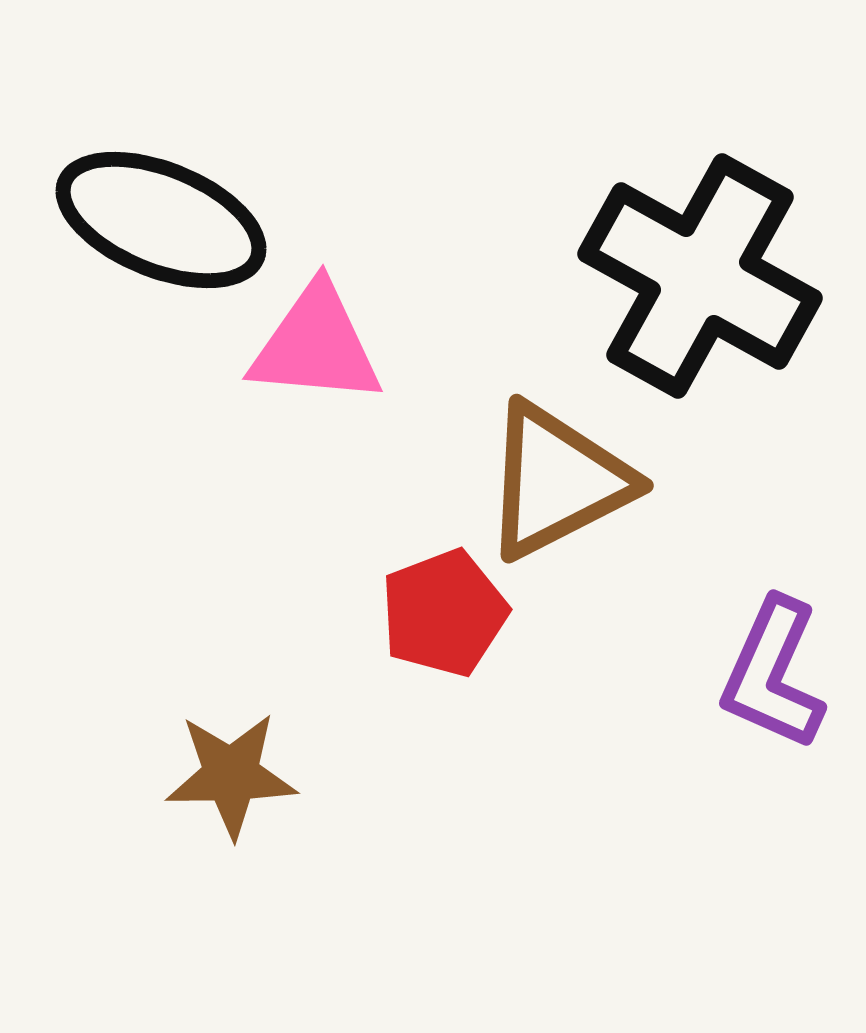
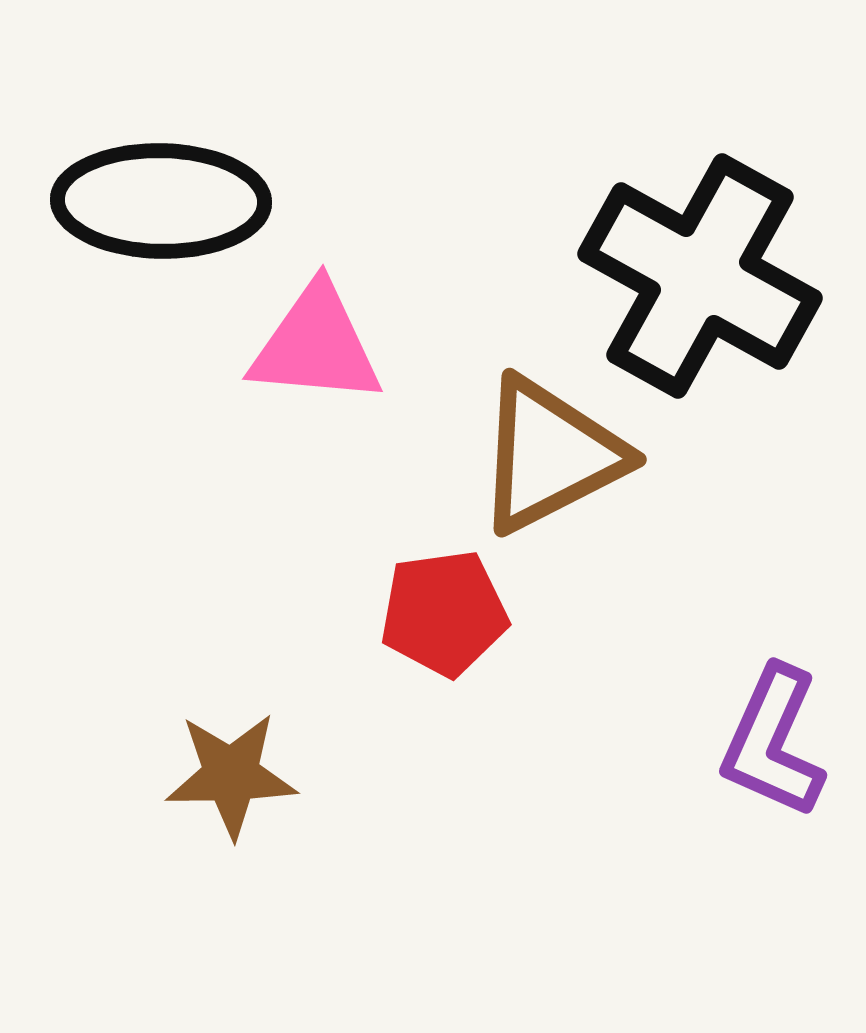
black ellipse: moved 19 px up; rotated 21 degrees counterclockwise
brown triangle: moved 7 px left, 26 px up
red pentagon: rotated 13 degrees clockwise
purple L-shape: moved 68 px down
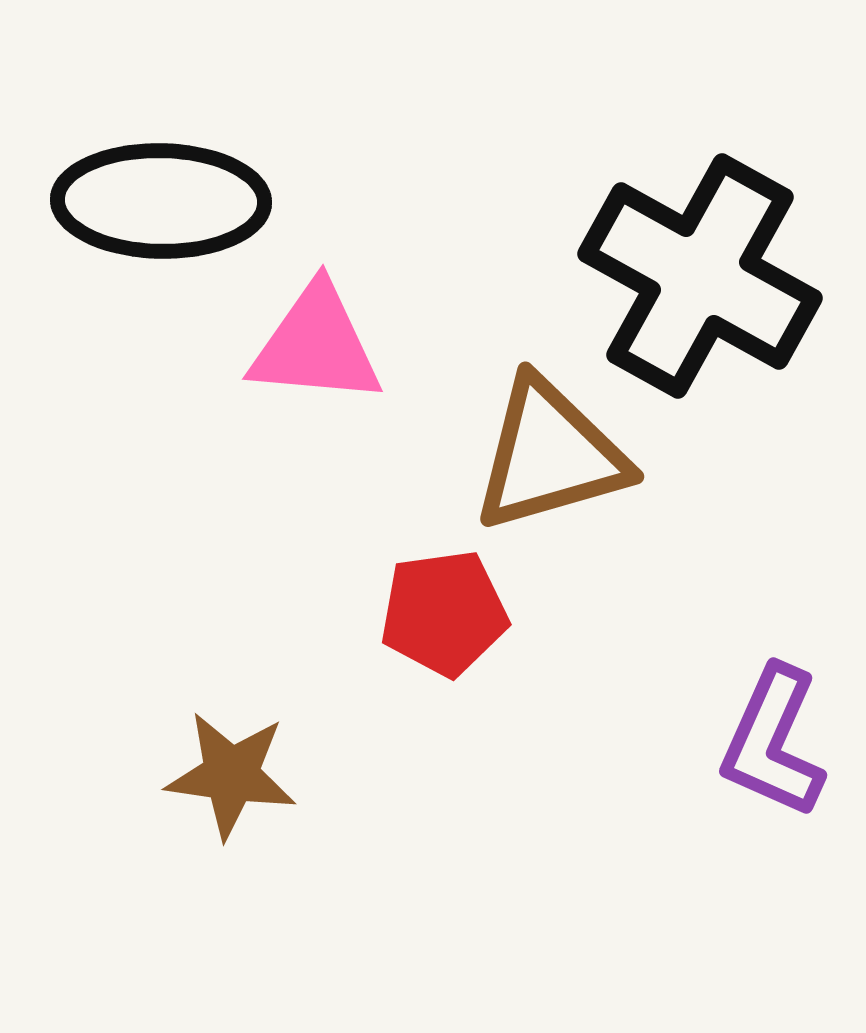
brown triangle: rotated 11 degrees clockwise
brown star: rotated 9 degrees clockwise
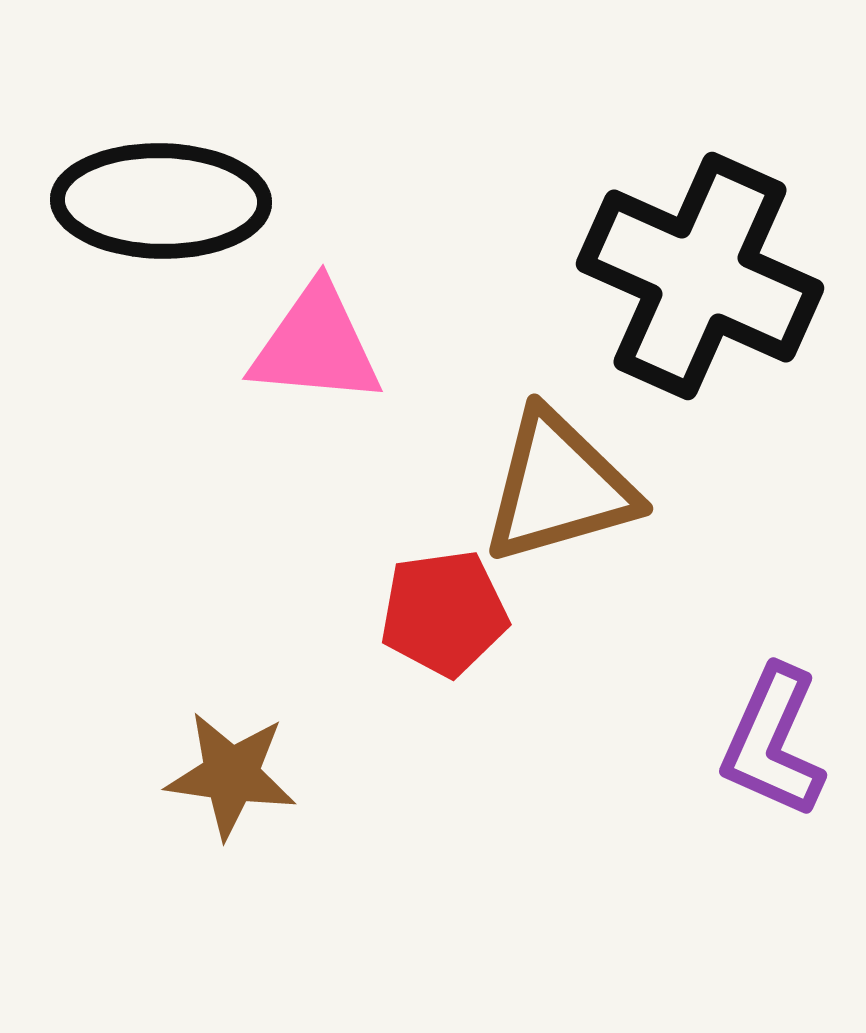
black cross: rotated 5 degrees counterclockwise
brown triangle: moved 9 px right, 32 px down
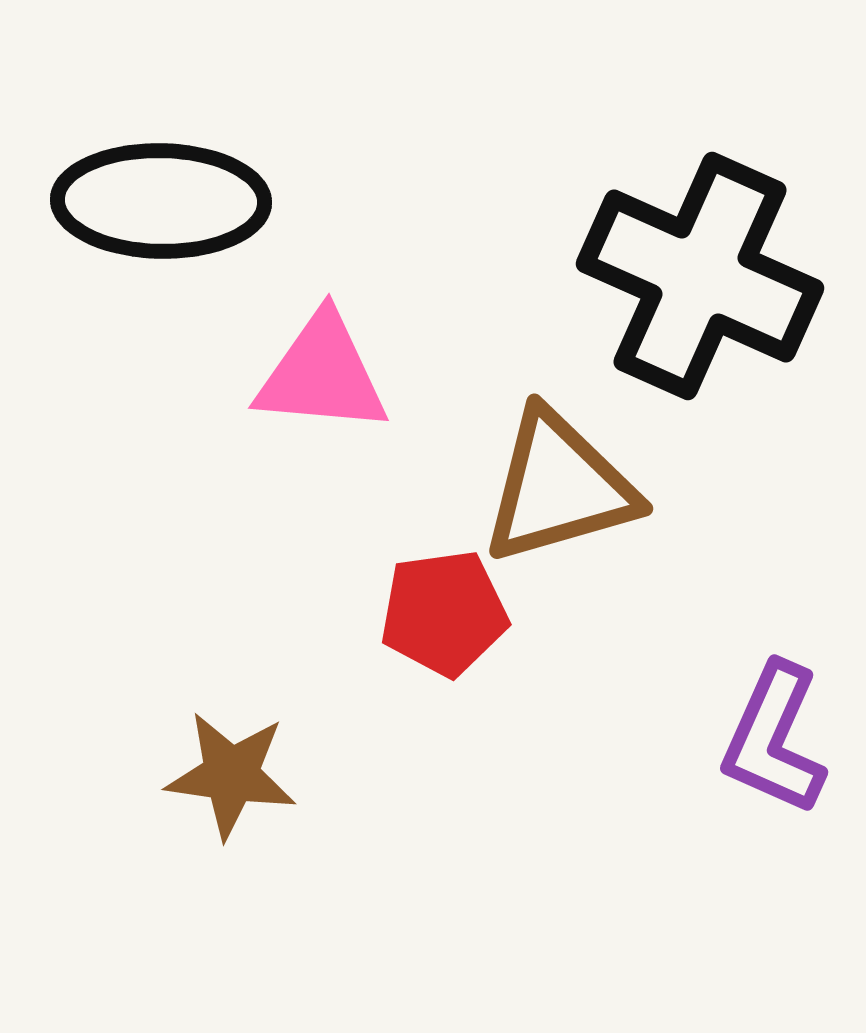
pink triangle: moved 6 px right, 29 px down
purple L-shape: moved 1 px right, 3 px up
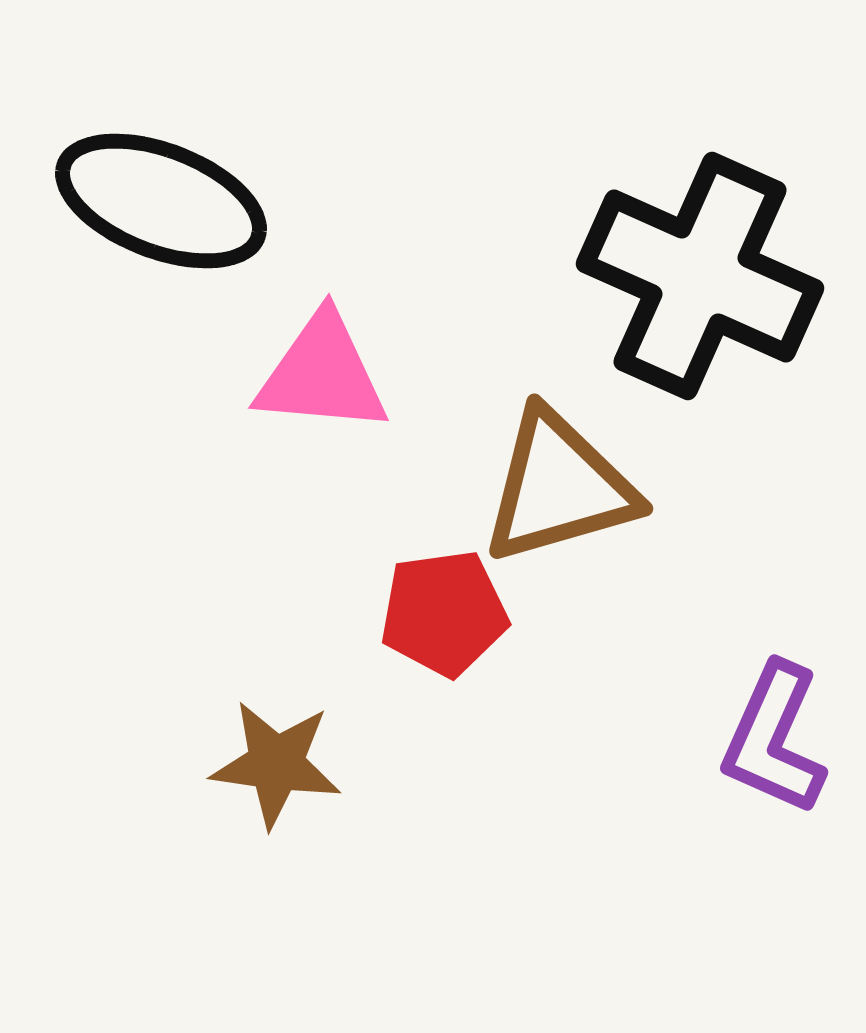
black ellipse: rotated 20 degrees clockwise
brown star: moved 45 px right, 11 px up
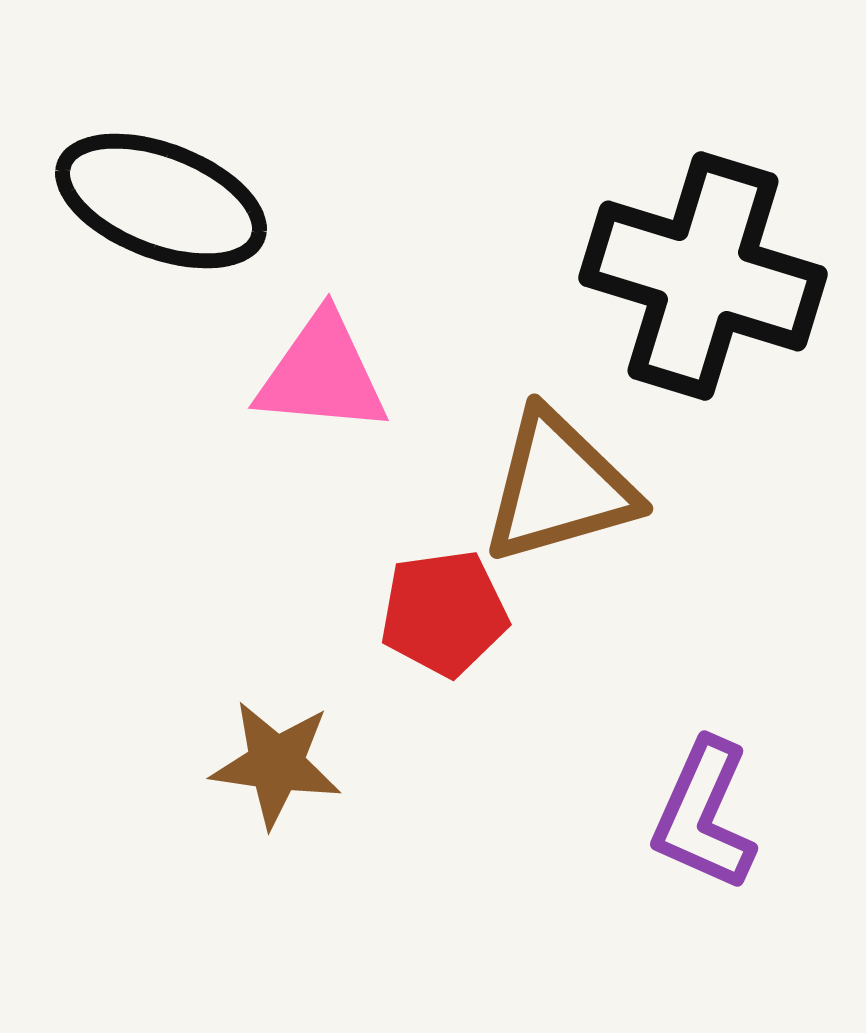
black cross: moved 3 px right; rotated 7 degrees counterclockwise
purple L-shape: moved 70 px left, 76 px down
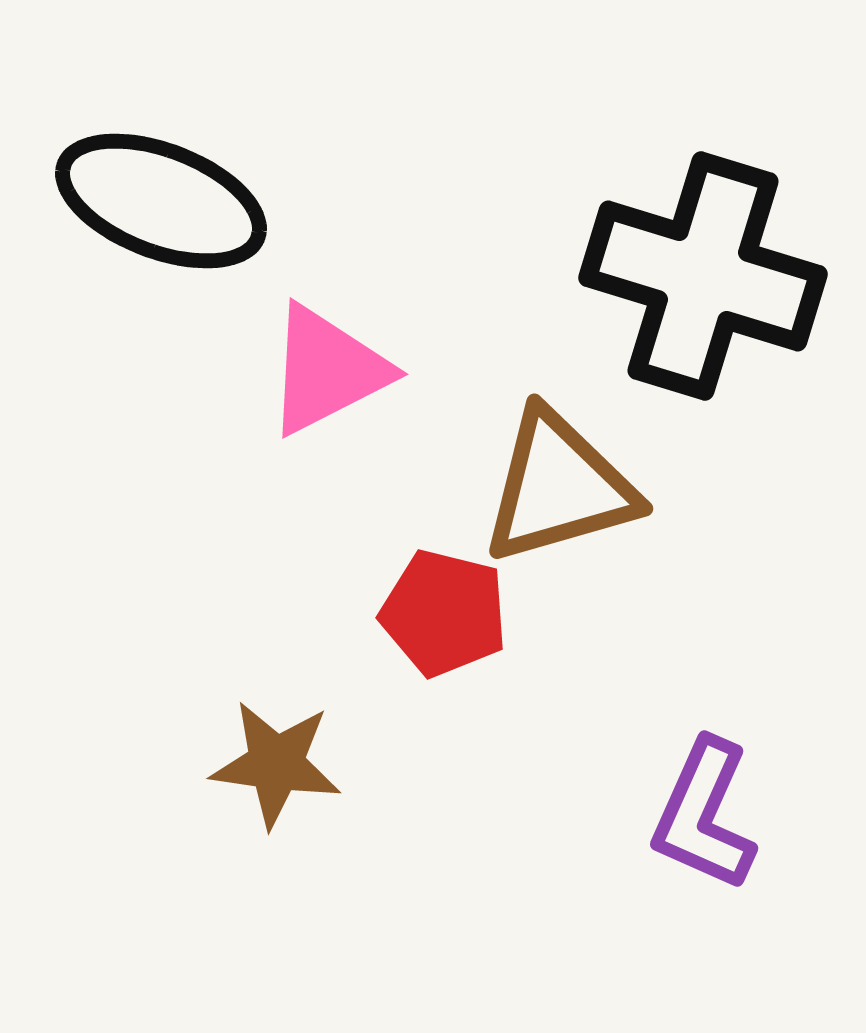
pink triangle: moved 5 px right, 4 px up; rotated 32 degrees counterclockwise
red pentagon: rotated 22 degrees clockwise
